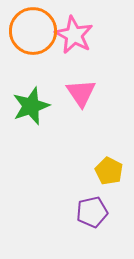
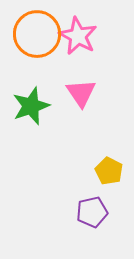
orange circle: moved 4 px right, 3 px down
pink star: moved 4 px right, 1 px down
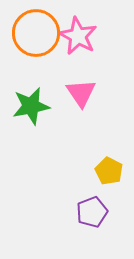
orange circle: moved 1 px left, 1 px up
green star: rotated 9 degrees clockwise
purple pentagon: rotated 8 degrees counterclockwise
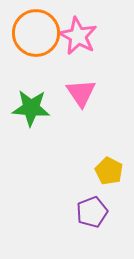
green star: moved 2 px down; rotated 15 degrees clockwise
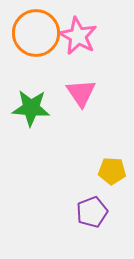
yellow pentagon: moved 3 px right; rotated 24 degrees counterclockwise
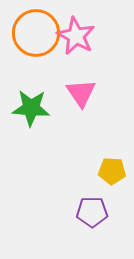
pink star: moved 2 px left
purple pentagon: rotated 20 degrees clockwise
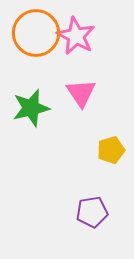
green star: rotated 18 degrees counterclockwise
yellow pentagon: moved 1 px left, 21 px up; rotated 20 degrees counterclockwise
purple pentagon: rotated 8 degrees counterclockwise
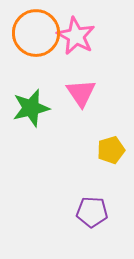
purple pentagon: rotated 12 degrees clockwise
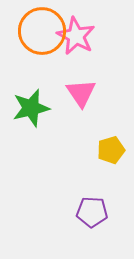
orange circle: moved 6 px right, 2 px up
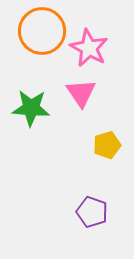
pink star: moved 13 px right, 12 px down
green star: rotated 18 degrees clockwise
yellow pentagon: moved 4 px left, 5 px up
purple pentagon: rotated 16 degrees clockwise
